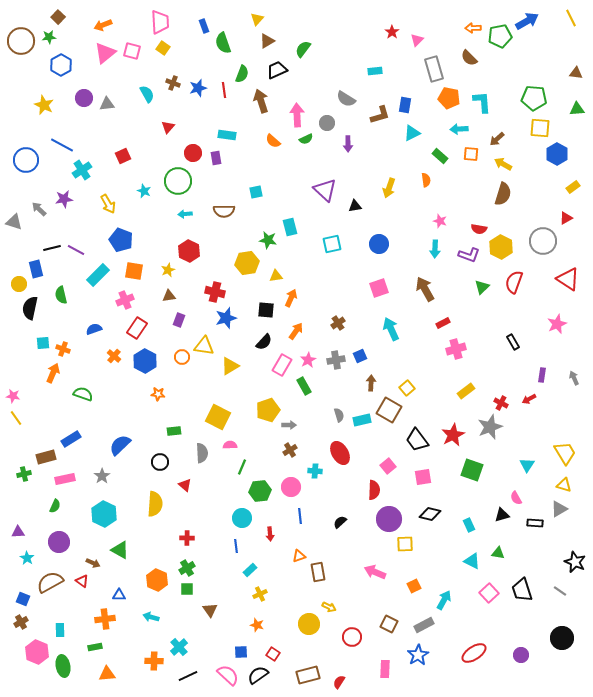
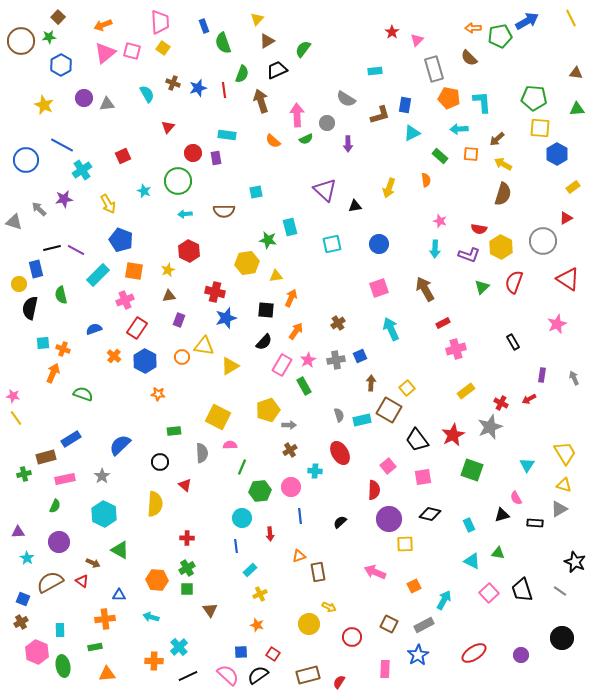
orange hexagon at (157, 580): rotated 20 degrees counterclockwise
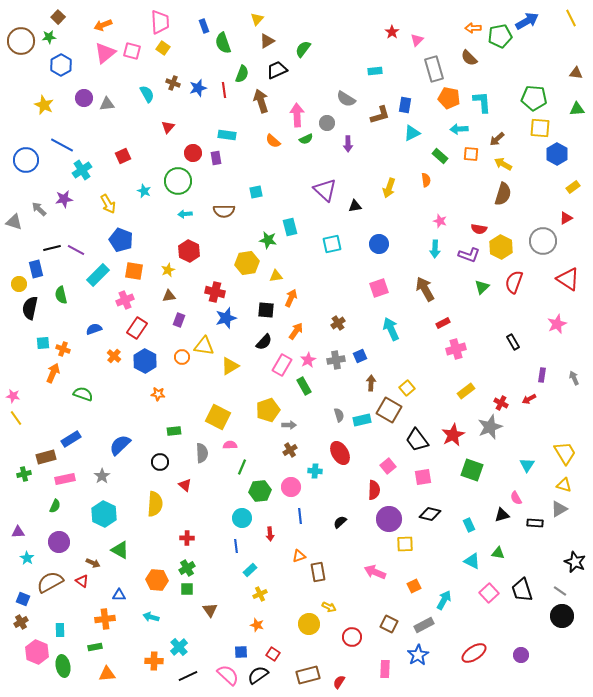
black circle at (562, 638): moved 22 px up
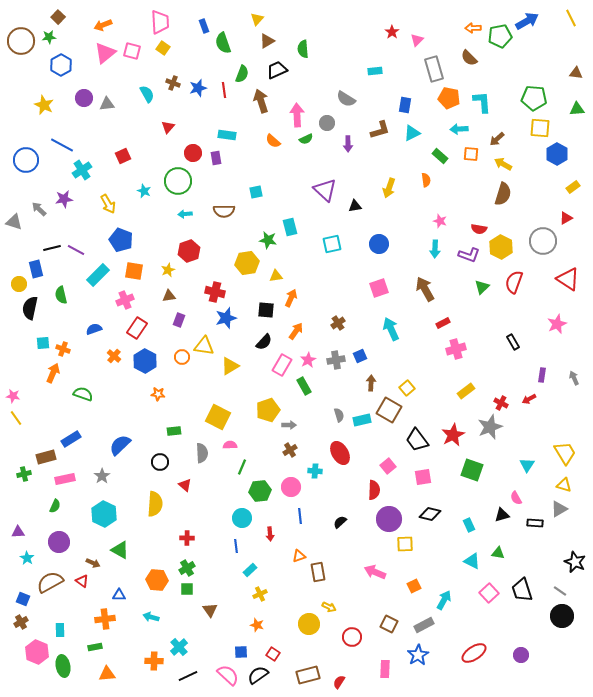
green semicircle at (303, 49): rotated 42 degrees counterclockwise
brown L-shape at (380, 115): moved 15 px down
red hexagon at (189, 251): rotated 15 degrees clockwise
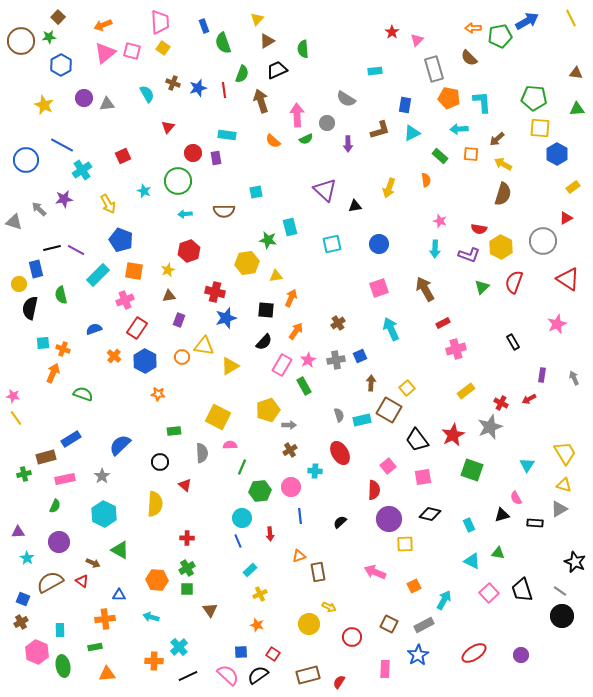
blue line at (236, 546): moved 2 px right, 5 px up; rotated 16 degrees counterclockwise
